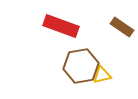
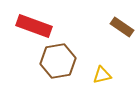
red rectangle: moved 27 px left
brown hexagon: moved 23 px left, 5 px up
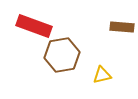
brown rectangle: rotated 30 degrees counterclockwise
brown hexagon: moved 4 px right, 6 px up
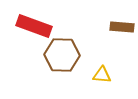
brown hexagon: rotated 12 degrees clockwise
yellow triangle: rotated 18 degrees clockwise
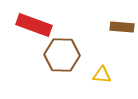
red rectangle: moved 1 px up
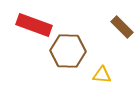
brown rectangle: rotated 40 degrees clockwise
brown hexagon: moved 6 px right, 4 px up
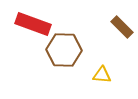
red rectangle: moved 1 px left, 1 px up
brown hexagon: moved 4 px left, 1 px up
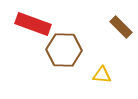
brown rectangle: moved 1 px left
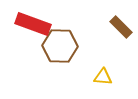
brown hexagon: moved 4 px left, 4 px up
yellow triangle: moved 1 px right, 2 px down
